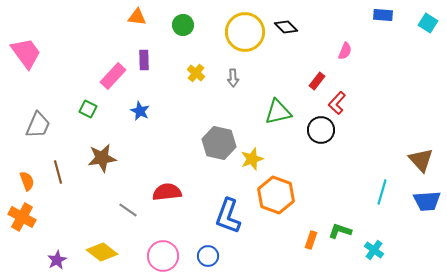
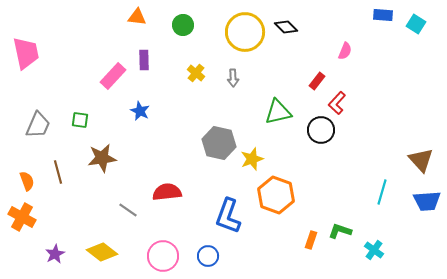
cyan square: moved 12 px left, 1 px down
pink trapezoid: rotated 24 degrees clockwise
green square: moved 8 px left, 11 px down; rotated 18 degrees counterclockwise
purple star: moved 2 px left, 6 px up
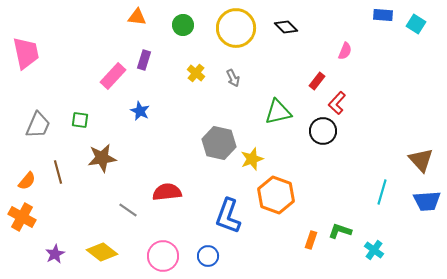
yellow circle: moved 9 px left, 4 px up
purple rectangle: rotated 18 degrees clockwise
gray arrow: rotated 24 degrees counterclockwise
black circle: moved 2 px right, 1 px down
orange semicircle: rotated 60 degrees clockwise
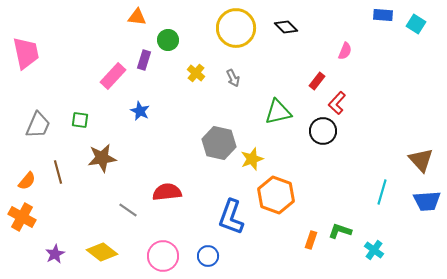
green circle: moved 15 px left, 15 px down
blue L-shape: moved 3 px right, 1 px down
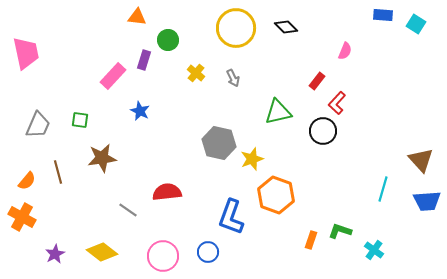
cyan line: moved 1 px right, 3 px up
blue circle: moved 4 px up
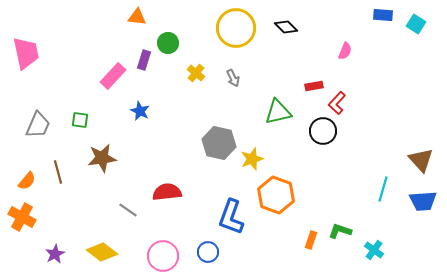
green circle: moved 3 px down
red rectangle: moved 3 px left, 5 px down; rotated 42 degrees clockwise
blue trapezoid: moved 4 px left
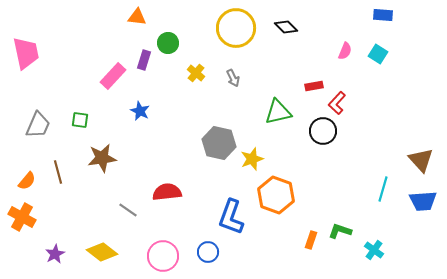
cyan square: moved 38 px left, 30 px down
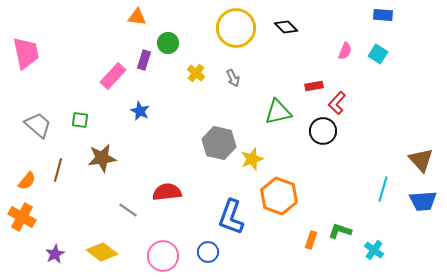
gray trapezoid: rotated 72 degrees counterclockwise
brown line: moved 2 px up; rotated 30 degrees clockwise
orange hexagon: moved 3 px right, 1 px down
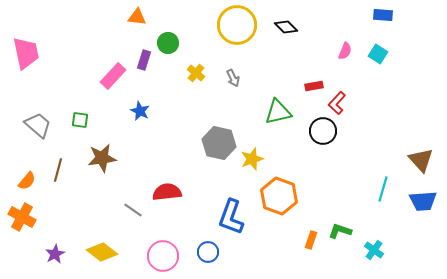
yellow circle: moved 1 px right, 3 px up
gray line: moved 5 px right
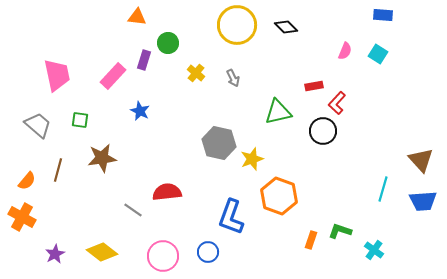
pink trapezoid: moved 31 px right, 22 px down
